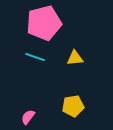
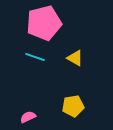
yellow triangle: rotated 36 degrees clockwise
pink semicircle: rotated 28 degrees clockwise
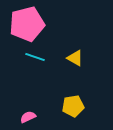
pink pentagon: moved 17 px left, 1 px down
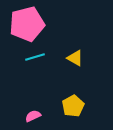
cyan line: rotated 36 degrees counterclockwise
yellow pentagon: rotated 20 degrees counterclockwise
pink semicircle: moved 5 px right, 1 px up
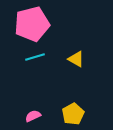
pink pentagon: moved 5 px right
yellow triangle: moved 1 px right, 1 px down
yellow pentagon: moved 8 px down
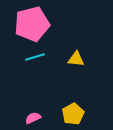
yellow triangle: rotated 24 degrees counterclockwise
pink semicircle: moved 2 px down
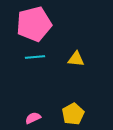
pink pentagon: moved 2 px right
cyan line: rotated 12 degrees clockwise
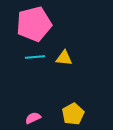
yellow triangle: moved 12 px left, 1 px up
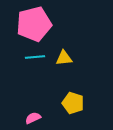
yellow triangle: rotated 12 degrees counterclockwise
yellow pentagon: moved 11 px up; rotated 25 degrees counterclockwise
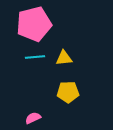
yellow pentagon: moved 5 px left, 11 px up; rotated 20 degrees counterclockwise
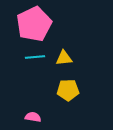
pink pentagon: rotated 12 degrees counterclockwise
yellow pentagon: moved 2 px up
pink semicircle: moved 1 px up; rotated 35 degrees clockwise
